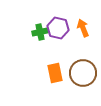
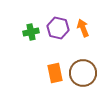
green cross: moved 9 px left
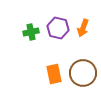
orange arrow: rotated 138 degrees counterclockwise
orange rectangle: moved 1 px left, 1 px down
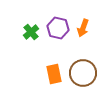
green cross: rotated 28 degrees counterclockwise
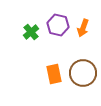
purple hexagon: moved 3 px up
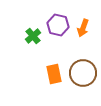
green cross: moved 2 px right, 4 px down
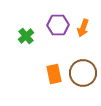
purple hexagon: rotated 15 degrees counterclockwise
green cross: moved 7 px left
